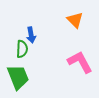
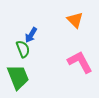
blue arrow: rotated 42 degrees clockwise
green semicircle: moved 1 px right; rotated 24 degrees counterclockwise
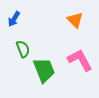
blue arrow: moved 17 px left, 16 px up
pink L-shape: moved 2 px up
green trapezoid: moved 26 px right, 7 px up
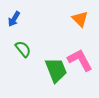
orange triangle: moved 5 px right, 1 px up
green semicircle: rotated 18 degrees counterclockwise
green trapezoid: moved 12 px right
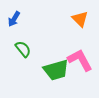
green trapezoid: rotated 96 degrees clockwise
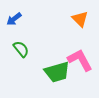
blue arrow: rotated 21 degrees clockwise
green semicircle: moved 2 px left
green trapezoid: moved 1 px right, 2 px down
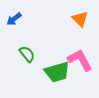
green semicircle: moved 6 px right, 5 px down
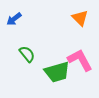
orange triangle: moved 1 px up
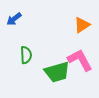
orange triangle: moved 2 px right, 7 px down; rotated 42 degrees clockwise
green semicircle: moved 1 px left, 1 px down; rotated 36 degrees clockwise
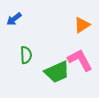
green trapezoid: rotated 8 degrees counterclockwise
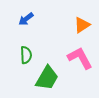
blue arrow: moved 12 px right
pink L-shape: moved 2 px up
green trapezoid: moved 10 px left, 6 px down; rotated 36 degrees counterclockwise
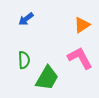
green semicircle: moved 2 px left, 5 px down
